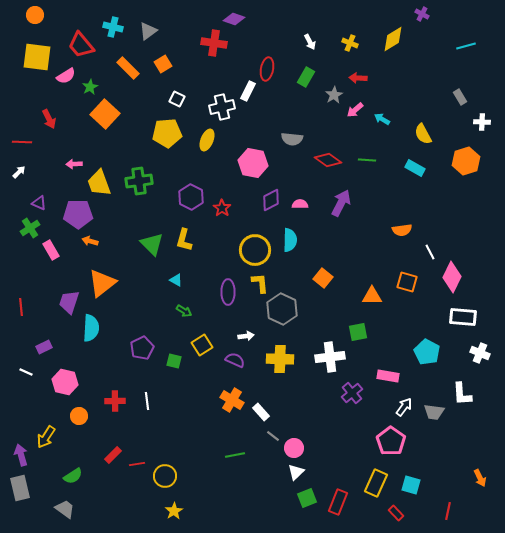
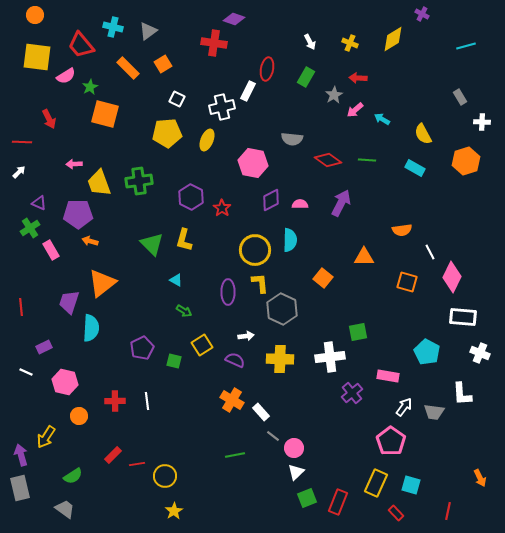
orange square at (105, 114): rotated 28 degrees counterclockwise
orange triangle at (372, 296): moved 8 px left, 39 px up
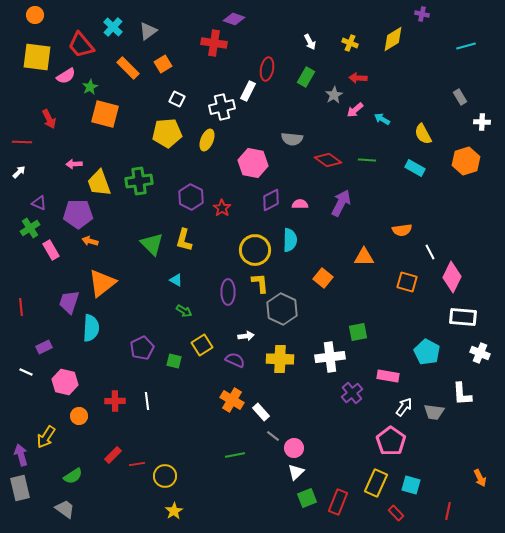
purple cross at (422, 14): rotated 16 degrees counterclockwise
cyan cross at (113, 27): rotated 30 degrees clockwise
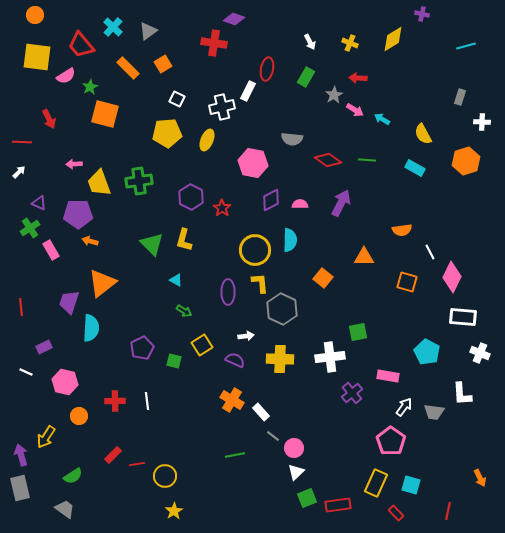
gray rectangle at (460, 97): rotated 49 degrees clockwise
pink arrow at (355, 110): rotated 108 degrees counterclockwise
red rectangle at (338, 502): moved 3 px down; rotated 60 degrees clockwise
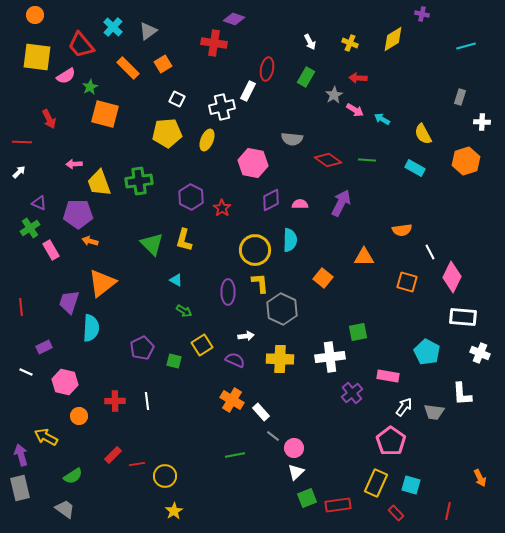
yellow arrow at (46, 437): rotated 85 degrees clockwise
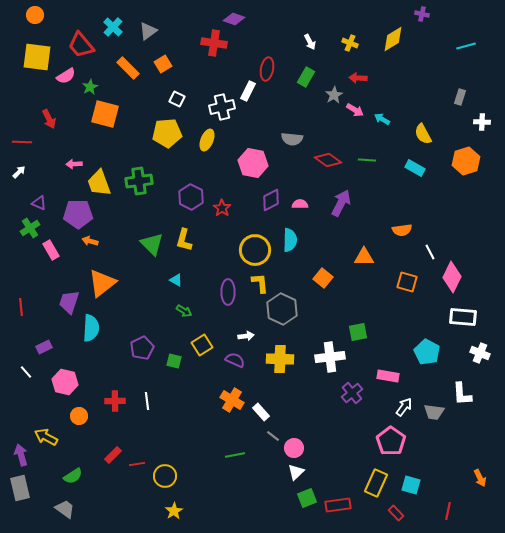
white line at (26, 372): rotated 24 degrees clockwise
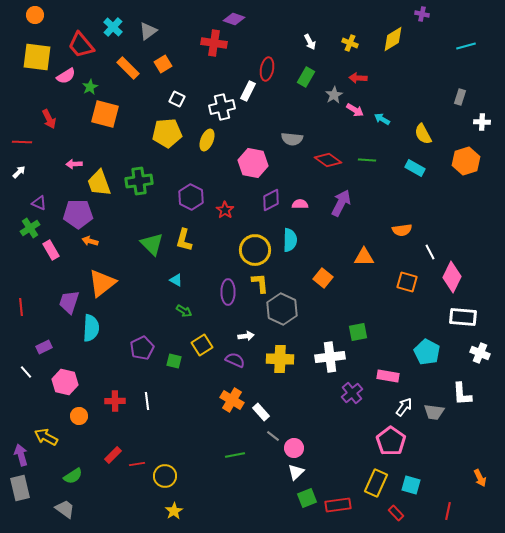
red star at (222, 208): moved 3 px right, 2 px down
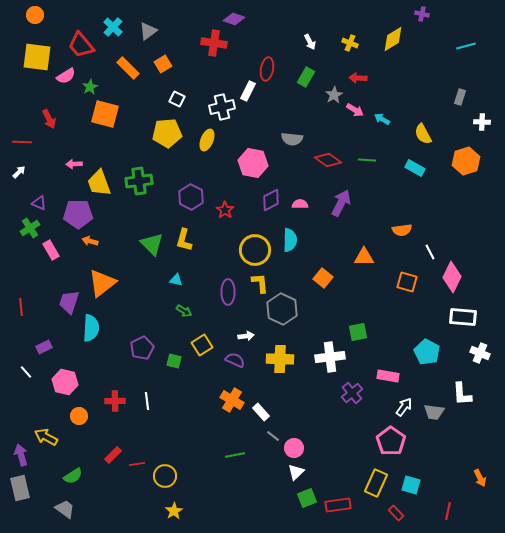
cyan triangle at (176, 280): rotated 16 degrees counterclockwise
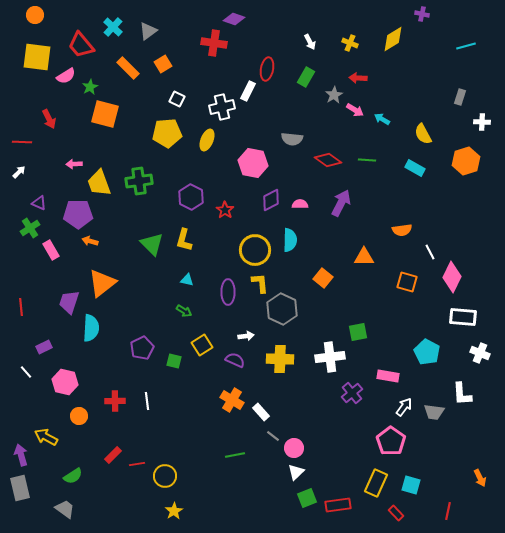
cyan triangle at (176, 280): moved 11 px right
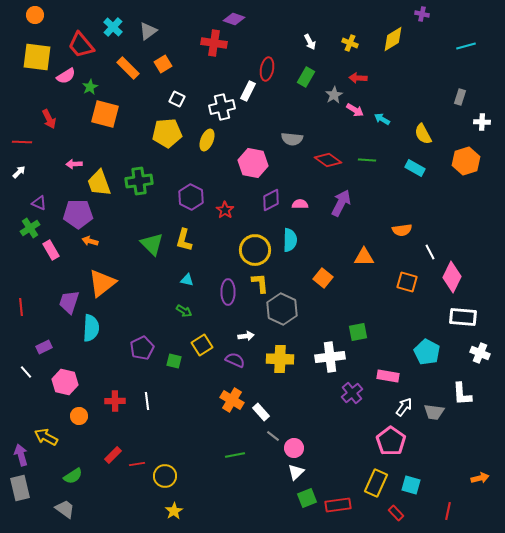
orange arrow at (480, 478): rotated 78 degrees counterclockwise
